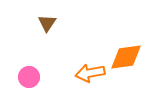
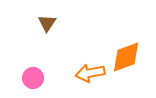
orange diamond: rotated 12 degrees counterclockwise
pink circle: moved 4 px right, 1 px down
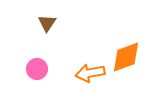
pink circle: moved 4 px right, 9 px up
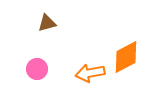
brown triangle: rotated 42 degrees clockwise
orange diamond: rotated 8 degrees counterclockwise
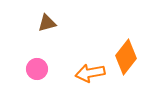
orange diamond: rotated 24 degrees counterclockwise
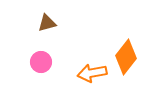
pink circle: moved 4 px right, 7 px up
orange arrow: moved 2 px right
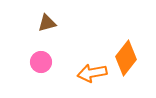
orange diamond: moved 1 px down
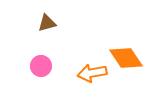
orange diamond: rotated 72 degrees counterclockwise
pink circle: moved 4 px down
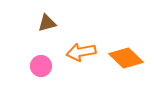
orange diamond: rotated 12 degrees counterclockwise
orange arrow: moved 11 px left, 21 px up
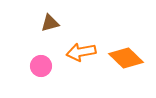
brown triangle: moved 3 px right
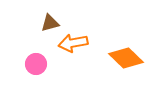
orange arrow: moved 8 px left, 9 px up
pink circle: moved 5 px left, 2 px up
